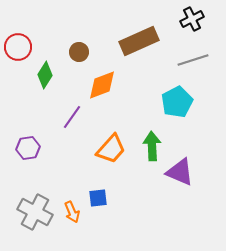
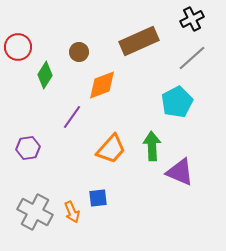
gray line: moved 1 px left, 2 px up; rotated 24 degrees counterclockwise
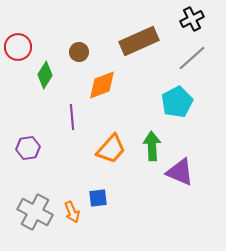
purple line: rotated 40 degrees counterclockwise
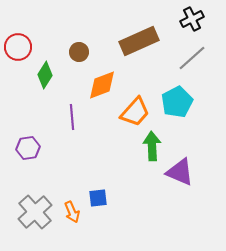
orange trapezoid: moved 24 px right, 37 px up
gray cross: rotated 20 degrees clockwise
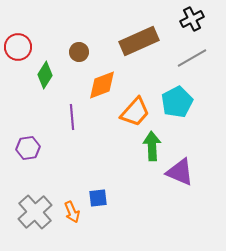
gray line: rotated 12 degrees clockwise
